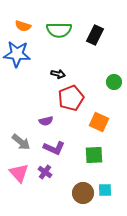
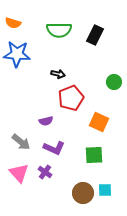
orange semicircle: moved 10 px left, 3 px up
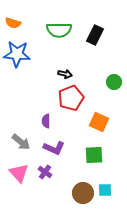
black arrow: moved 7 px right
purple semicircle: rotated 104 degrees clockwise
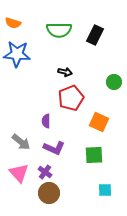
black arrow: moved 2 px up
brown circle: moved 34 px left
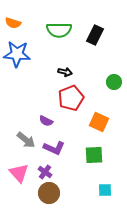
purple semicircle: rotated 64 degrees counterclockwise
gray arrow: moved 5 px right, 2 px up
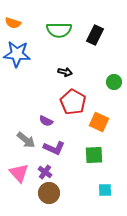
red pentagon: moved 2 px right, 4 px down; rotated 20 degrees counterclockwise
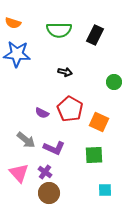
red pentagon: moved 3 px left, 7 px down
purple semicircle: moved 4 px left, 8 px up
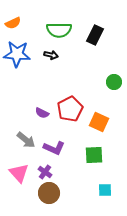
orange semicircle: rotated 42 degrees counterclockwise
black arrow: moved 14 px left, 17 px up
red pentagon: rotated 15 degrees clockwise
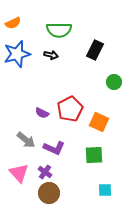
black rectangle: moved 15 px down
blue star: rotated 20 degrees counterclockwise
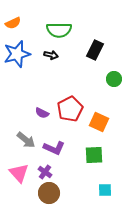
green circle: moved 3 px up
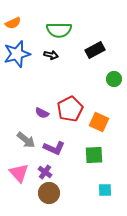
black rectangle: rotated 36 degrees clockwise
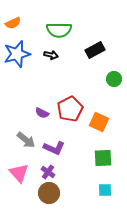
green square: moved 9 px right, 3 px down
purple cross: moved 3 px right
